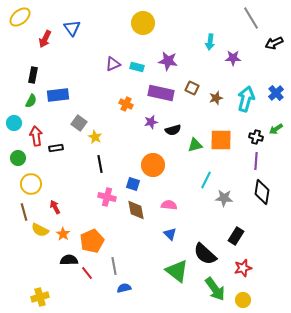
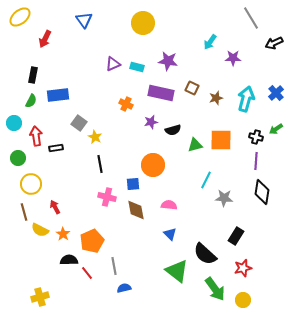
blue triangle at (72, 28): moved 12 px right, 8 px up
cyan arrow at (210, 42): rotated 28 degrees clockwise
blue square at (133, 184): rotated 24 degrees counterclockwise
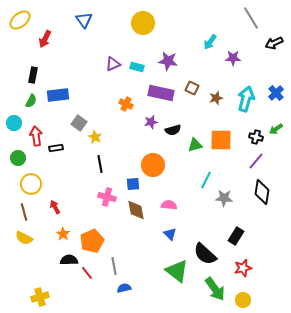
yellow ellipse at (20, 17): moved 3 px down
purple line at (256, 161): rotated 36 degrees clockwise
yellow semicircle at (40, 230): moved 16 px left, 8 px down
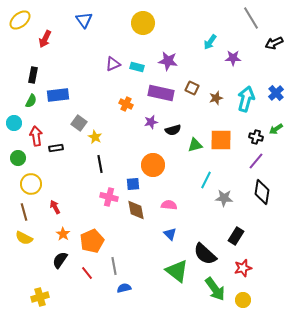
pink cross at (107, 197): moved 2 px right
black semicircle at (69, 260): moved 9 px left; rotated 54 degrees counterclockwise
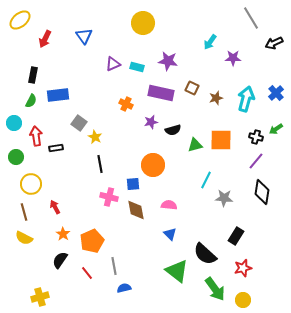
blue triangle at (84, 20): moved 16 px down
green circle at (18, 158): moved 2 px left, 1 px up
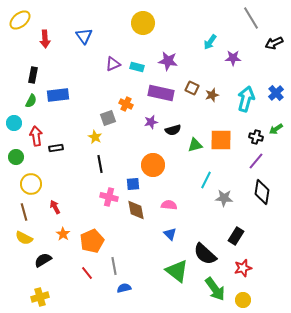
red arrow at (45, 39): rotated 30 degrees counterclockwise
brown star at (216, 98): moved 4 px left, 3 px up
gray square at (79, 123): moved 29 px right, 5 px up; rotated 35 degrees clockwise
black semicircle at (60, 260): moved 17 px left; rotated 24 degrees clockwise
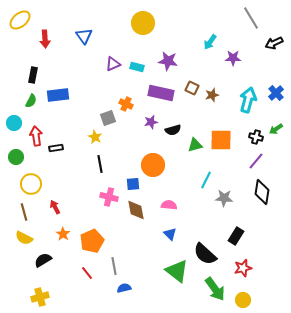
cyan arrow at (246, 99): moved 2 px right, 1 px down
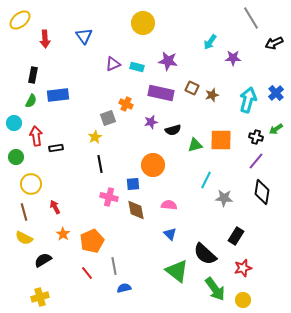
yellow star at (95, 137): rotated 16 degrees clockwise
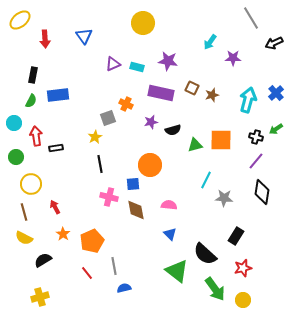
orange circle at (153, 165): moved 3 px left
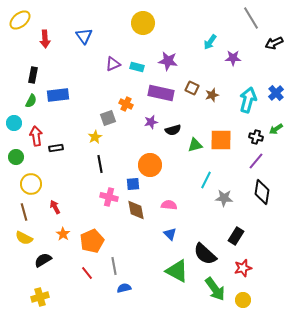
green triangle at (177, 271): rotated 10 degrees counterclockwise
